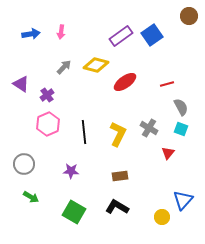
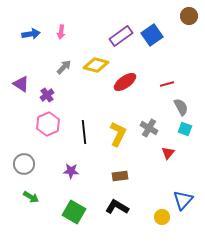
cyan square: moved 4 px right
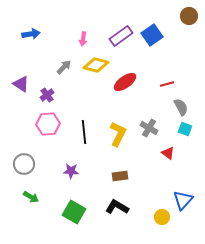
pink arrow: moved 22 px right, 7 px down
pink hexagon: rotated 20 degrees clockwise
red triangle: rotated 32 degrees counterclockwise
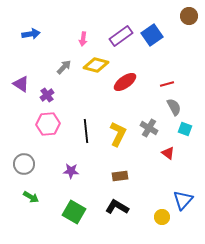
gray semicircle: moved 7 px left
black line: moved 2 px right, 1 px up
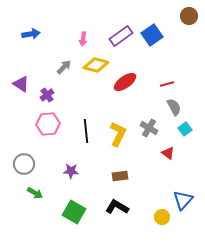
cyan square: rotated 32 degrees clockwise
green arrow: moved 4 px right, 4 px up
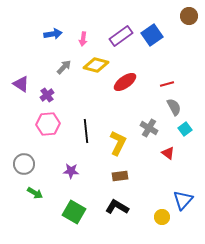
blue arrow: moved 22 px right
yellow L-shape: moved 9 px down
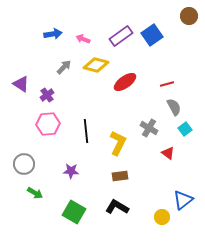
pink arrow: rotated 104 degrees clockwise
blue triangle: rotated 10 degrees clockwise
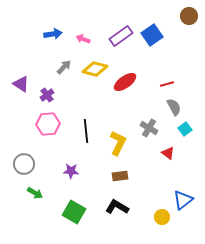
yellow diamond: moved 1 px left, 4 px down
